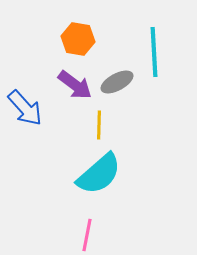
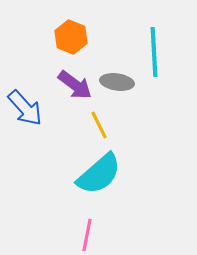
orange hexagon: moved 7 px left, 2 px up; rotated 12 degrees clockwise
gray ellipse: rotated 36 degrees clockwise
yellow line: rotated 28 degrees counterclockwise
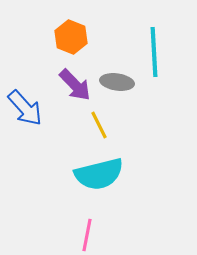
purple arrow: rotated 9 degrees clockwise
cyan semicircle: rotated 27 degrees clockwise
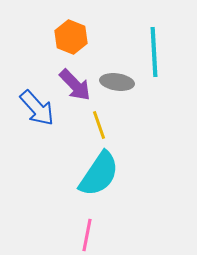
blue arrow: moved 12 px right
yellow line: rotated 8 degrees clockwise
cyan semicircle: rotated 42 degrees counterclockwise
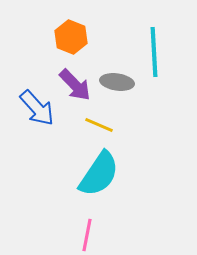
yellow line: rotated 48 degrees counterclockwise
